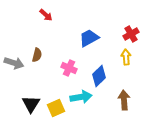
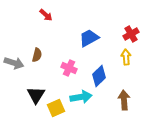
black triangle: moved 5 px right, 9 px up
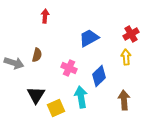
red arrow: moved 1 px left, 1 px down; rotated 128 degrees counterclockwise
cyan arrow: rotated 90 degrees counterclockwise
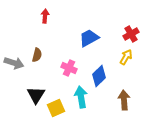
yellow arrow: rotated 35 degrees clockwise
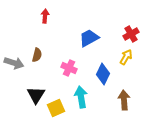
blue diamond: moved 4 px right, 2 px up; rotated 20 degrees counterclockwise
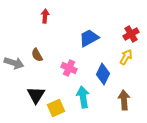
brown semicircle: rotated 136 degrees clockwise
cyan arrow: moved 2 px right
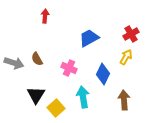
brown semicircle: moved 4 px down
yellow square: rotated 18 degrees counterclockwise
